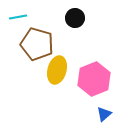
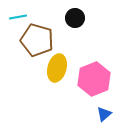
brown pentagon: moved 4 px up
yellow ellipse: moved 2 px up
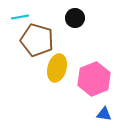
cyan line: moved 2 px right
blue triangle: rotated 49 degrees clockwise
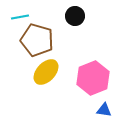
black circle: moved 2 px up
yellow ellipse: moved 11 px left, 4 px down; rotated 28 degrees clockwise
pink hexagon: moved 1 px left, 1 px up
blue triangle: moved 4 px up
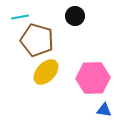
pink hexagon: rotated 20 degrees clockwise
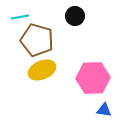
yellow ellipse: moved 4 px left, 2 px up; rotated 24 degrees clockwise
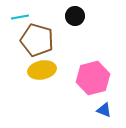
yellow ellipse: rotated 12 degrees clockwise
pink hexagon: rotated 12 degrees counterclockwise
blue triangle: rotated 14 degrees clockwise
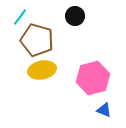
cyan line: rotated 42 degrees counterclockwise
